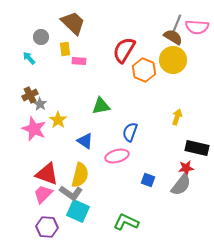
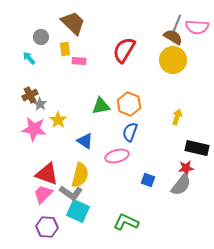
orange hexagon: moved 15 px left, 34 px down
pink star: rotated 15 degrees counterclockwise
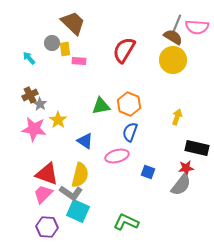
gray circle: moved 11 px right, 6 px down
blue square: moved 8 px up
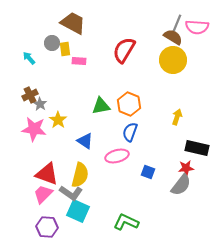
brown trapezoid: rotated 16 degrees counterclockwise
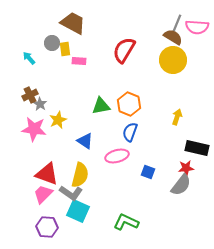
yellow star: rotated 12 degrees clockwise
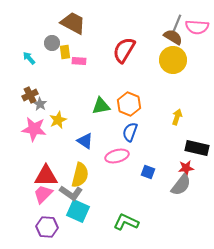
yellow rectangle: moved 3 px down
red triangle: moved 1 px left, 2 px down; rotated 20 degrees counterclockwise
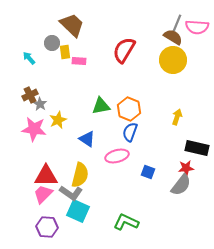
brown trapezoid: moved 1 px left, 2 px down; rotated 16 degrees clockwise
orange hexagon: moved 5 px down
blue triangle: moved 2 px right, 2 px up
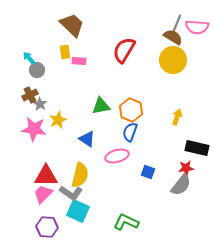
gray circle: moved 15 px left, 27 px down
orange hexagon: moved 2 px right, 1 px down
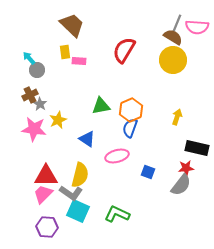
orange hexagon: rotated 15 degrees clockwise
blue semicircle: moved 4 px up
green L-shape: moved 9 px left, 8 px up
